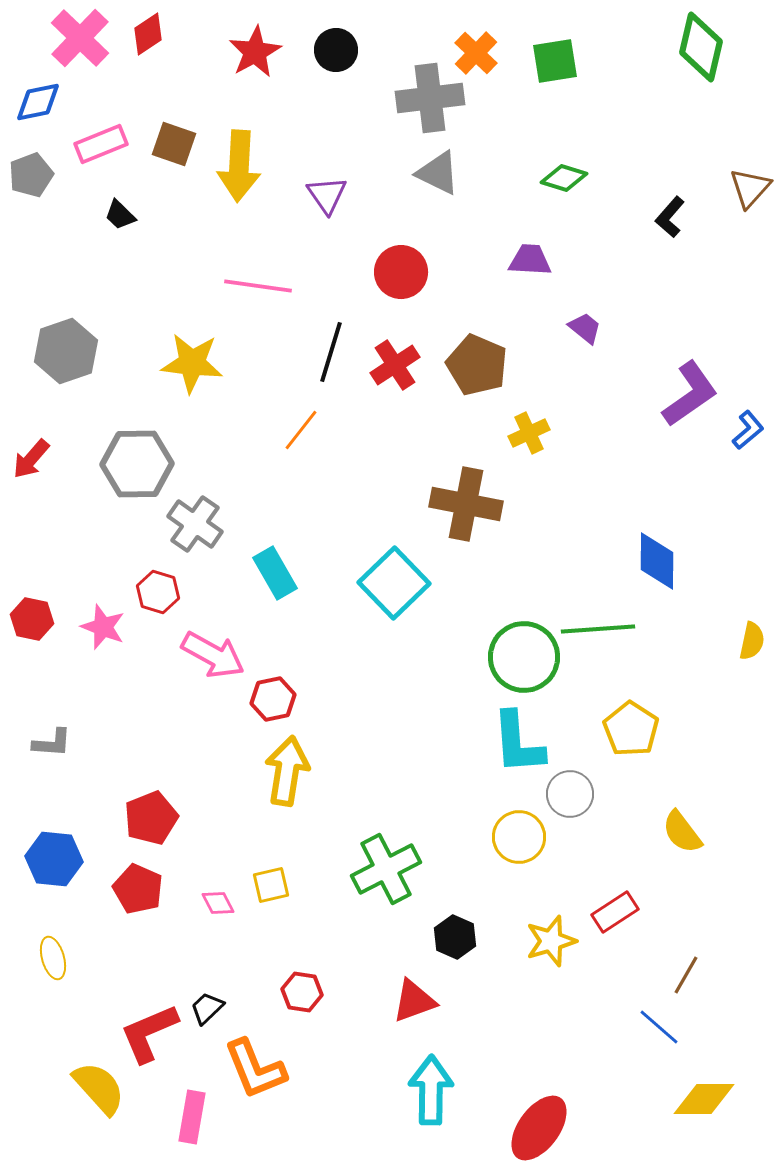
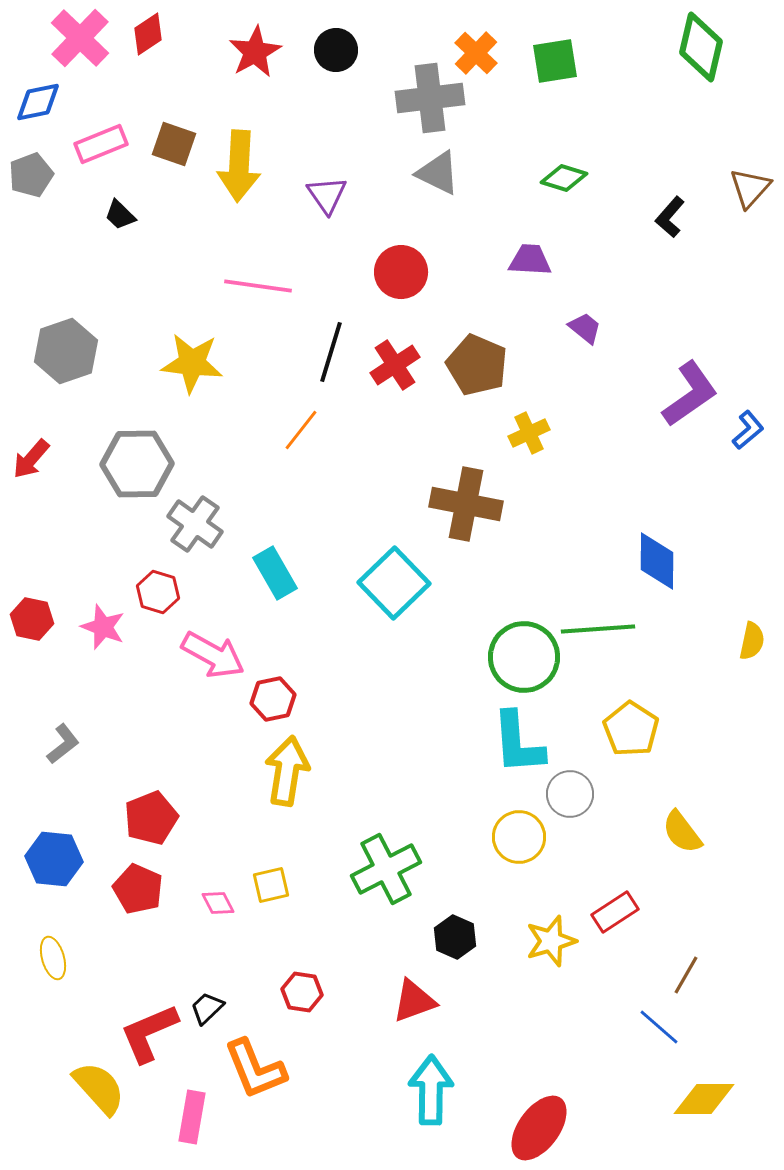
gray L-shape at (52, 743): moved 11 px right, 1 px down; rotated 42 degrees counterclockwise
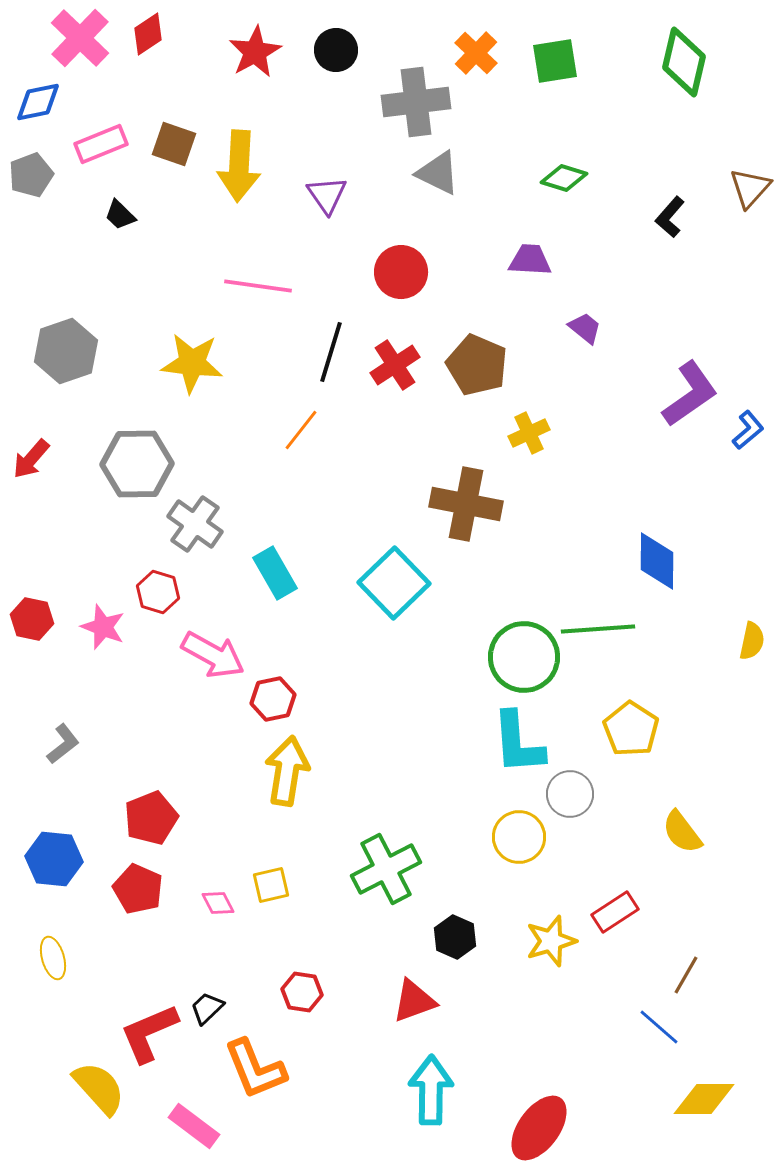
green diamond at (701, 47): moved 17 px left, 15 px down
gray cross at (430, 98): moved 14 px left, 4 px down
pink rectangle at (192, 1117): moved 2 px right, 9 px down; rotated 63 degrees counterclockwise
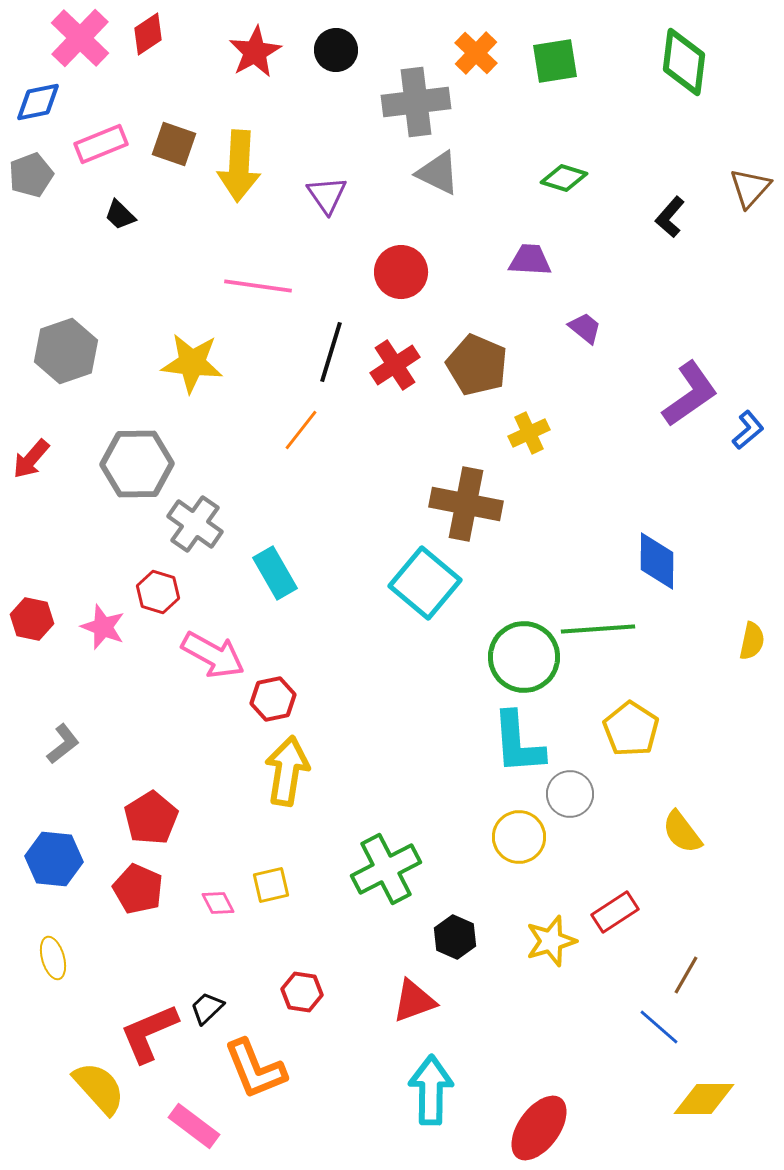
green diamond at (684, 62): rotated 6 degrees counterclockwise
cyan square at (394, 583): moved 31 px right; rotated 6 degrees counterclockwise
red pentagon at (151, 818): rotated 10 degrees counterclockwise
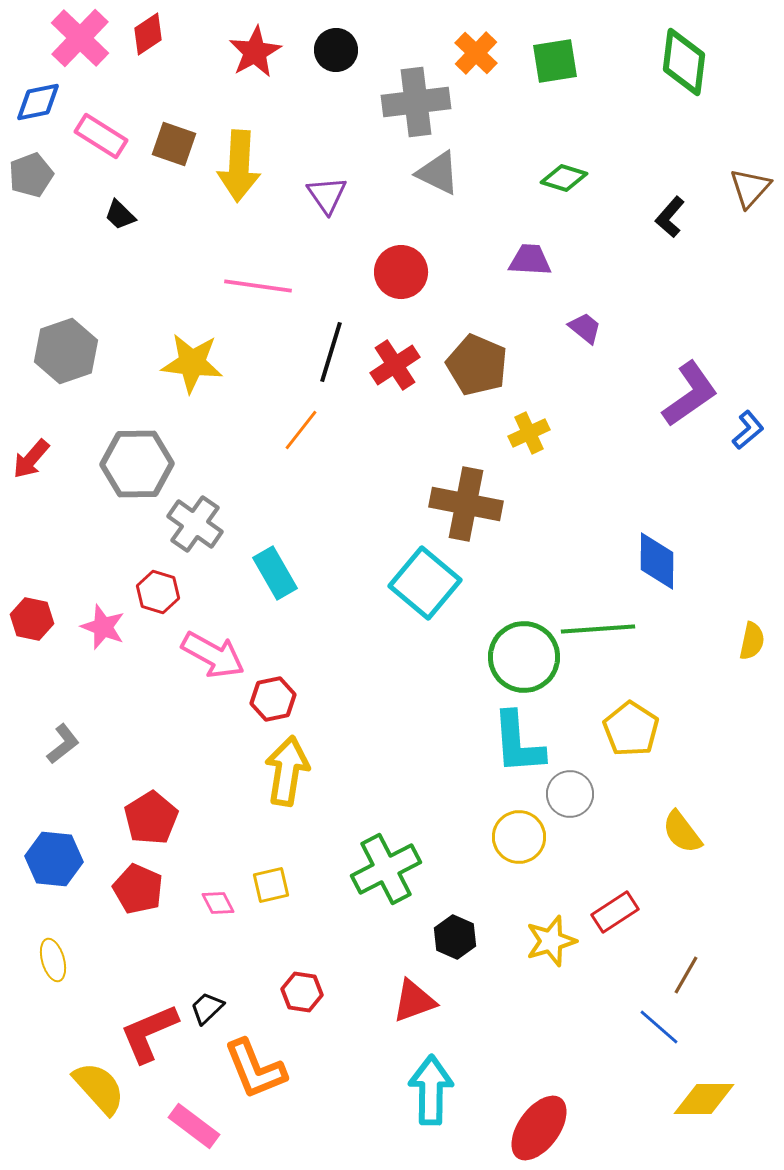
pink rectangle at (101, 144): moved 8 px up; rotated 54 degrees clockwise
yellow ellipse at (53, 958): moved 2 px down
